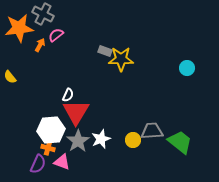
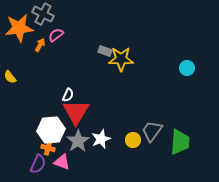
gray trapezoid: rotated 50 degrees counterclockwise
green trapezoid: rotated 56 degrees clockwise
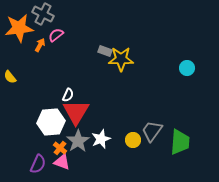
white hexagon: moved 8 px up
orange cross: moved 12 px right; rotated 24 degrees clockwise
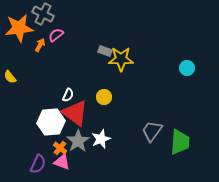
red triangle: moved 1 px left, 1 px down; rotated 24 degrees counterclockwise
yellow circle: moved 29 px left, 43 px up
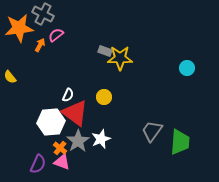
yellow star: moved 1 px left, 1 px up
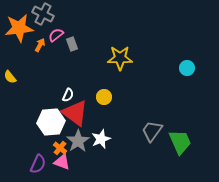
gray rectangle: moved 33 px left, 7 px up; rotated 48 degrees clockwise
green trapezoid: rotated 28 degrees counterclockwise
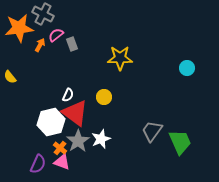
white hexagon: rotated 8 degrees counterclockwise
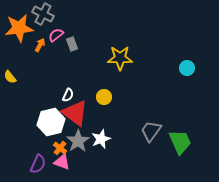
gray trapezoid: moved 1 px left
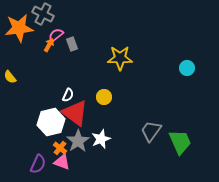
orange arrow: moved 9 px right
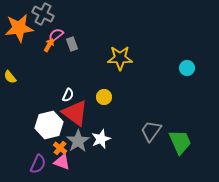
white hexagon: moved 2 px left, 3 px down
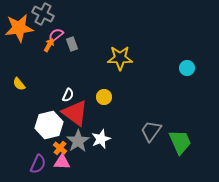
yellow semicircle: moved 9 px right, 7 px down
pink triangle: rotated 18 degrees counterclockwise
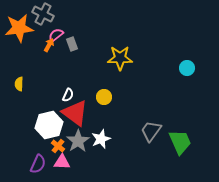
yellow semicircle: rotated 40 degrees clockwise
orange cross: moved 2 px left, 2 px up
